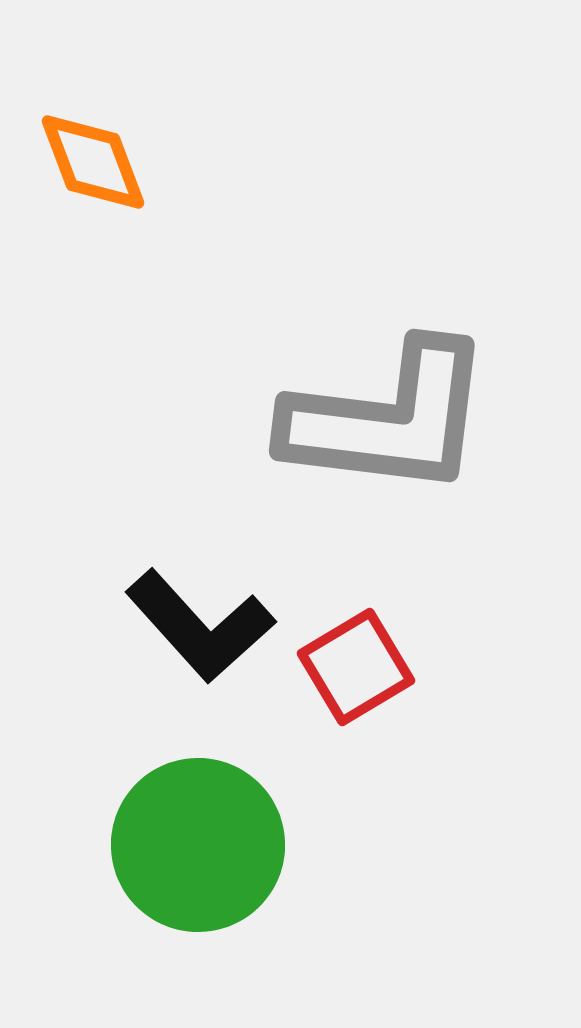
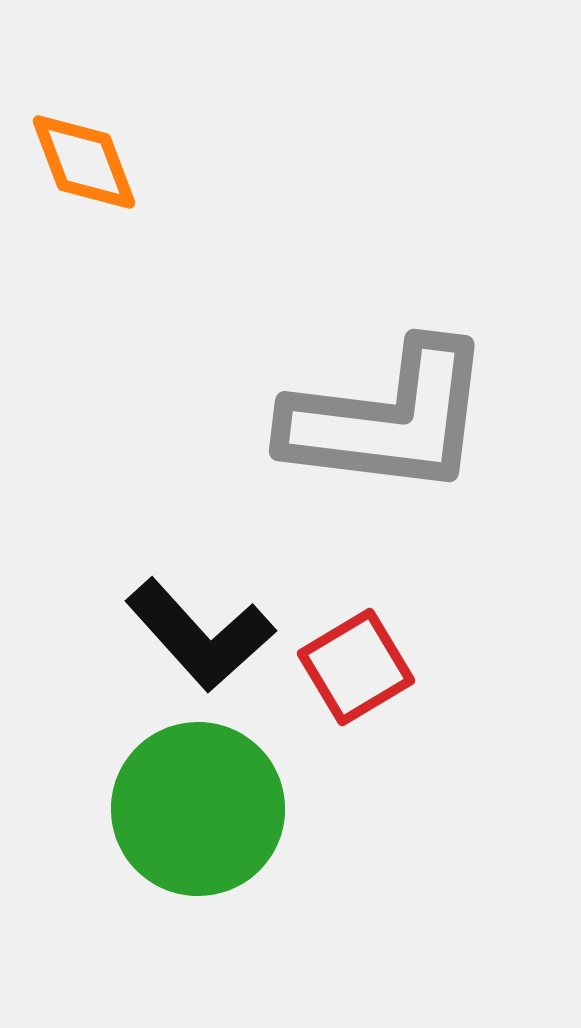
orange diamond: moved 9 px left
black L-shape: moved 9 px down
green circle: moved 36 px up
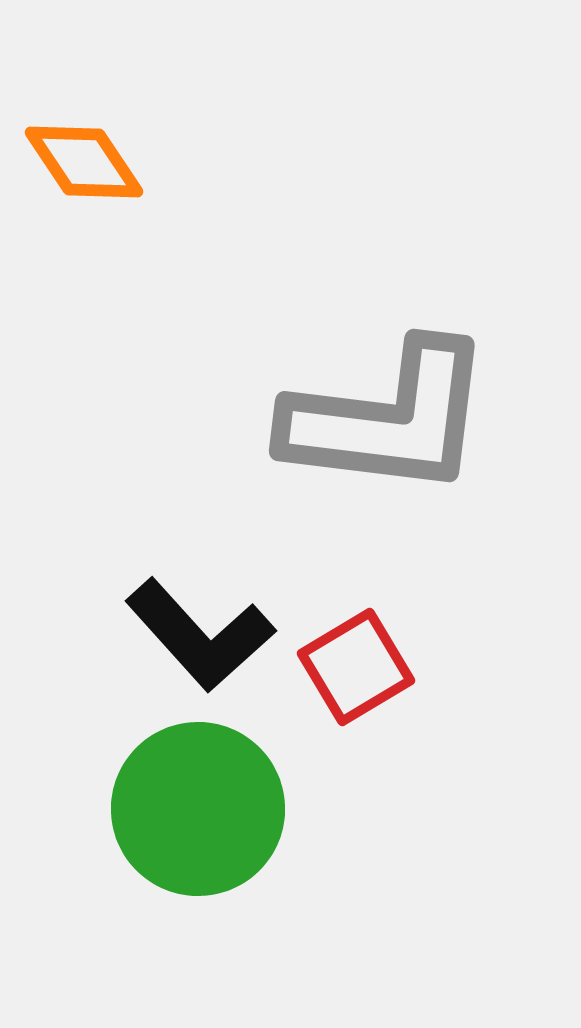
orange diamond: rotated 13 degrees counterclockwise
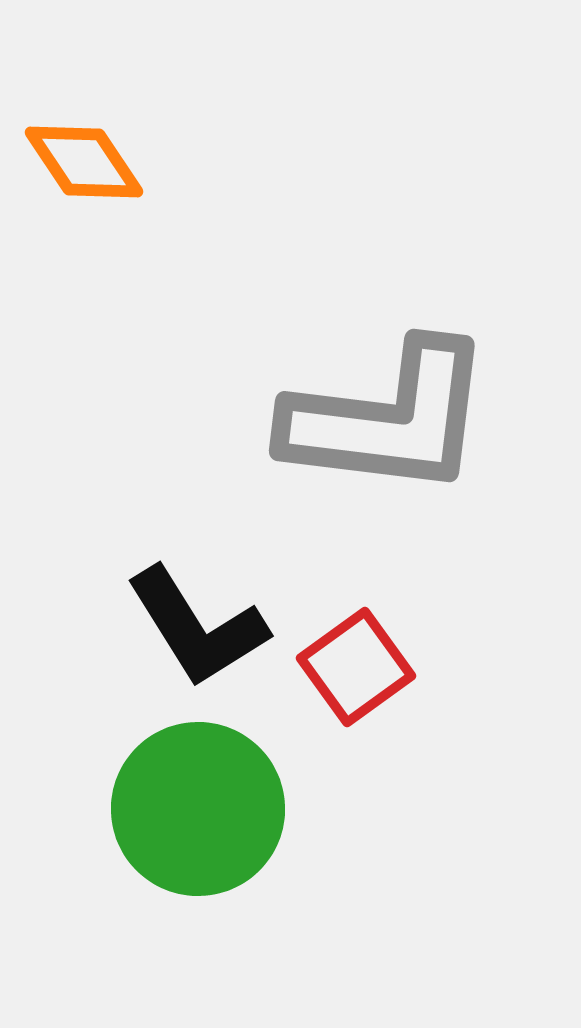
black L-shape: moved 3 px left, 8 px up; rotated 10 degrees clockwise
red square: rotated 5 degrees counterclockwise
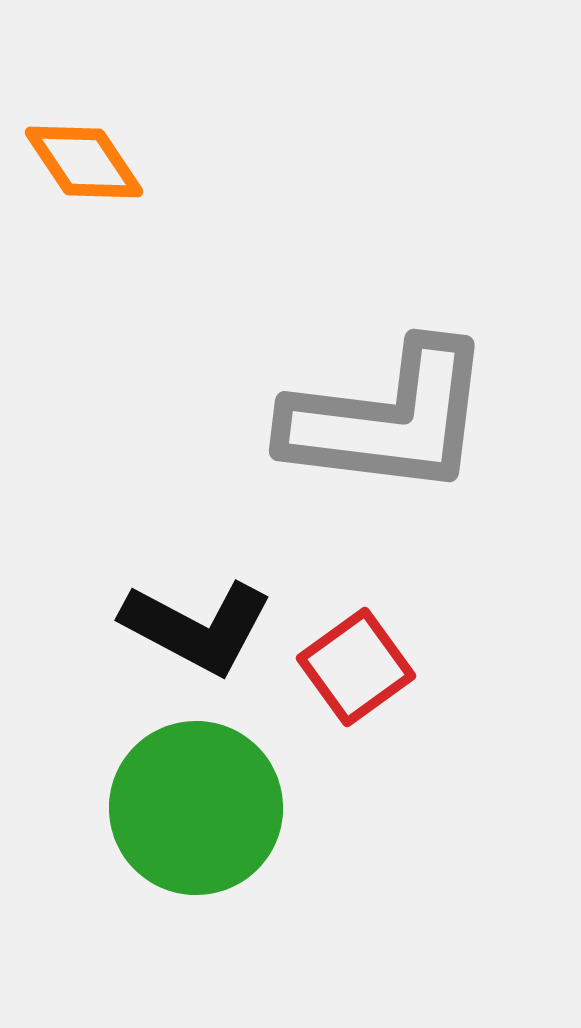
black L-shape: rotated 30 degrees counterclockwise
green circle: moved 2 px left, 1 px up
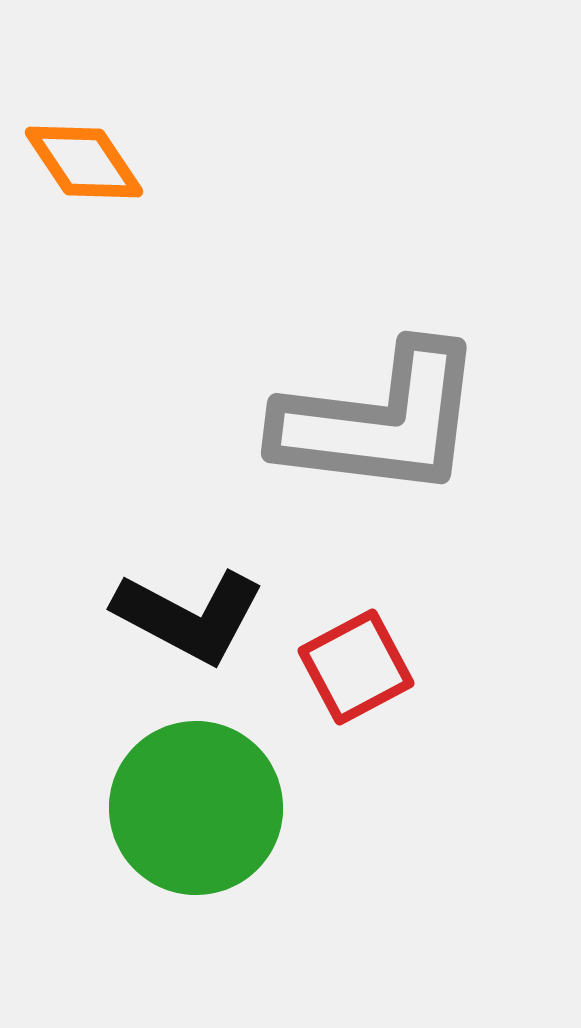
gray L-shape: moved 8 px left, 2 px down
black L-shape: moved 8 px left, 11 px up
red square: rotated 8 degrees clockwise
